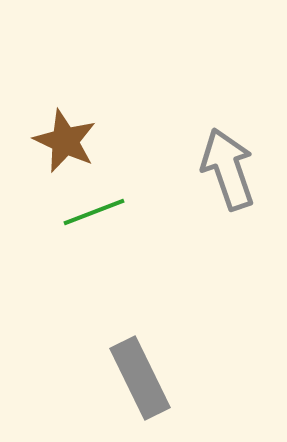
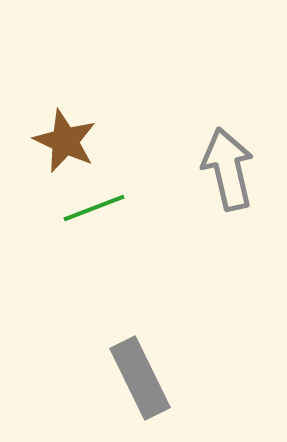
gray arrow: rotated 6 degrees clockwise
green line: moved 4 px up
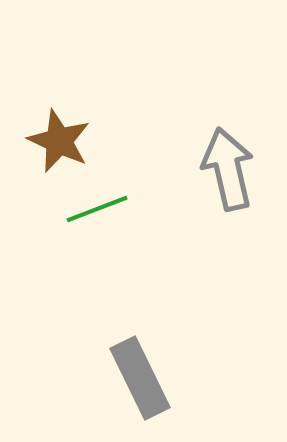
brown star: moved 6 px left
green line: moved 3 px right, 1 px down
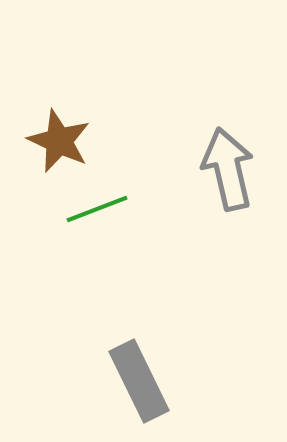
gray rectangle: moved 1 px left, 3 px down
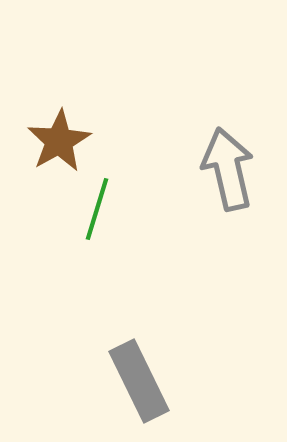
brown star: rotated 18 degrees clockwise
green line: rotated 52 degrees counterclockwise
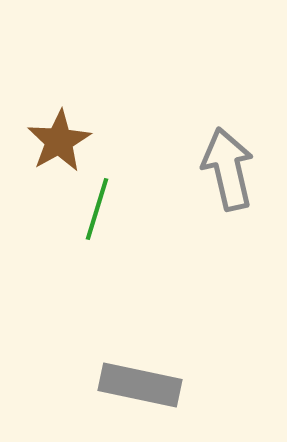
gray rectangle: moved 1 px right, 4 px down; rotated 52 degrees counterclockwise
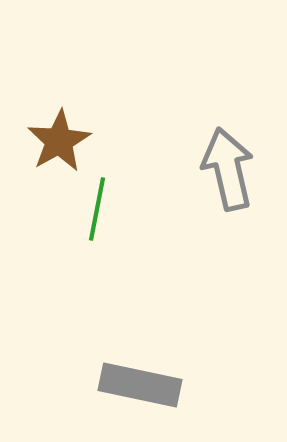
green line: rotated 6 degrees counterclockwise
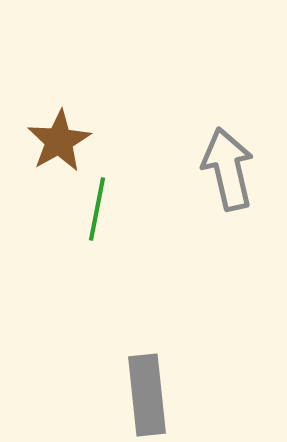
gray rectangle: moved 7 px right, 10 px down; rotated 72 degrees clockwise
